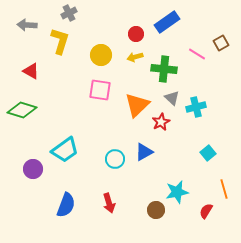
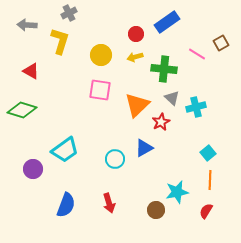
blue triangle: moved 4 px up
orange line: moved 14 px left, 9 px up; rotated 18 degrees clockwise
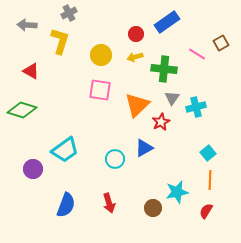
gray triangle: rotated 21 degrees clockwise
brown circle: moved 3 px left, 2 px up
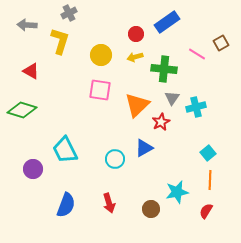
cyan trapezoid: rotated 100 degrees clockwise
brown circle: moved 2 px left, 1 px down
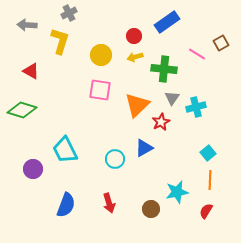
red circle: moved 2 px left, 2 px down
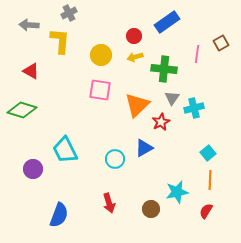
gray arrow: moved 2 px right
yellow L-shape: rotated 12 degrees counterclockwise
pink line: rotated 66 degrees clockwise
cyan cross: moved 2 px left, 1 px down
blue semicircle: moved 7 px left, 10 px down
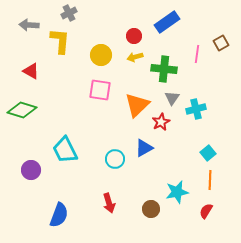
cyan cross: moved 2 px right, 1 px down
purple circle: moved 2 px left, 1 px down
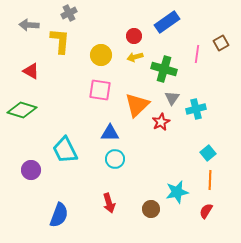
green cross: rotated 10 degrees clockwise
blue triangle: moved 34 px left, 15 px up; rotated 30 degrees clockwise
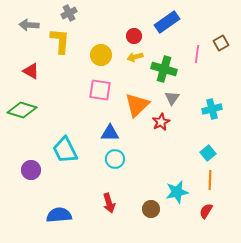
cyan cross: moved 16 px right
blue semicircle: rotated 115 degrees counterclockwise
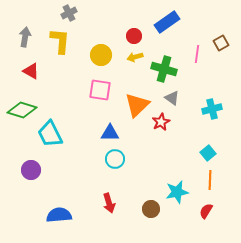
gray arrow: moved 4 px left, 12 px down; rotated 96 degrees clockwise
gray triangle: rotated 28 degrees counterclockwise
cyan trapezoid: moved 15 px left, 16 px up
